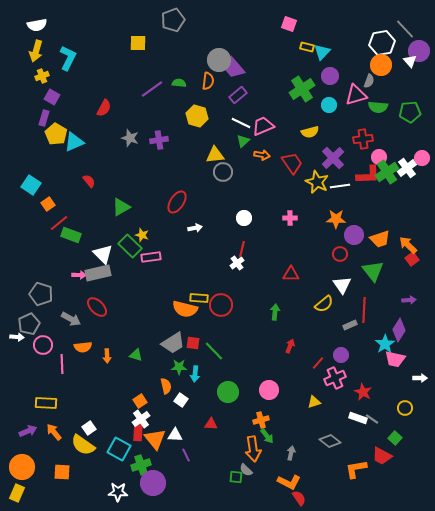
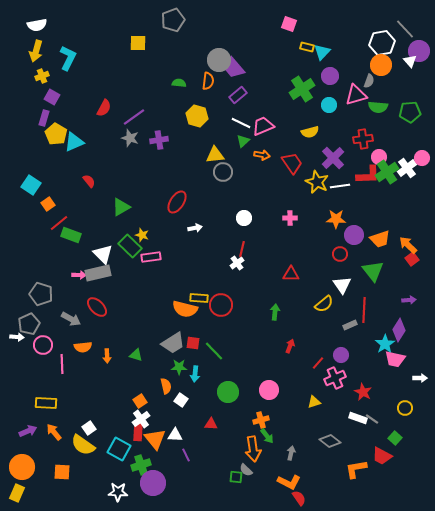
purple line at (152, 89): moved 18 px left, 28 px down
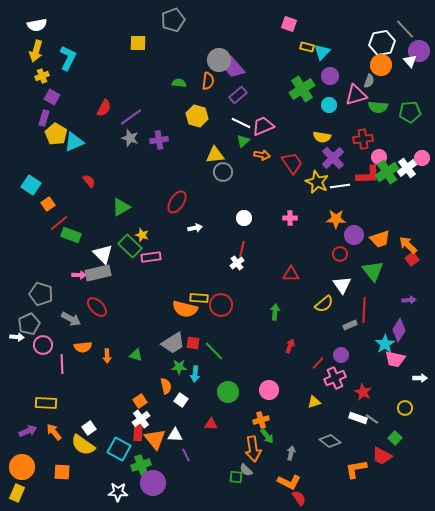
purple line at (134, 117): moved 3 px left
yellow semicircle at (310, 132): moved 12 px right, 5 px down; rotated 24 degrees clockwise
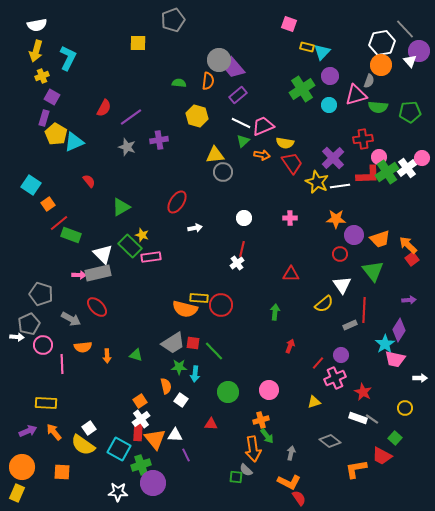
yellow semicircle at (322, 137): moved 37 px left, 6 px down
gray star at (130, 138): moved 3 px left, 9 px down
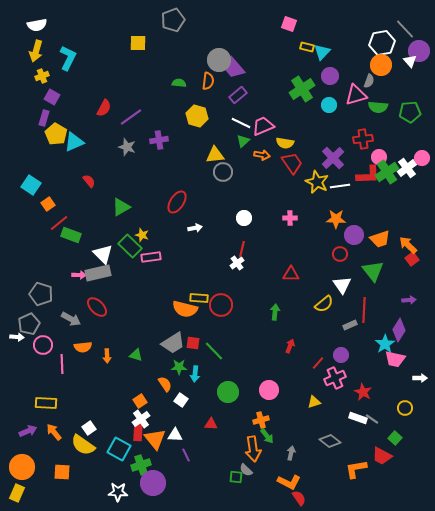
orange semicircle at (166, 386): moved 1 px left, 2 px up; rotated 21 degrees counterclockwise
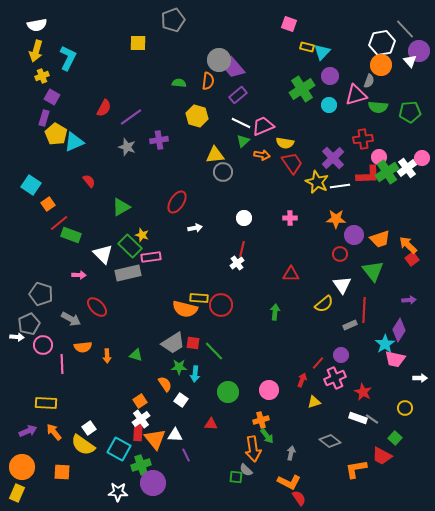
gray rectangle at (98, 273): moved 30 px right
red arrow at (290, 346): moved 12 px right, 34 px down
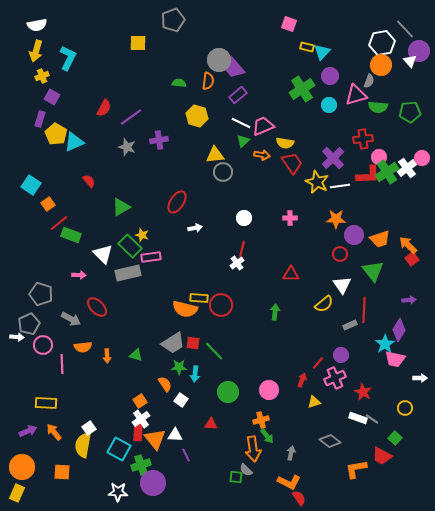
purple rectangle at (44, 118): moved 4 px left, 1 px down
yellow semicircle at (83, 445): rotated 65 degrees clockwise
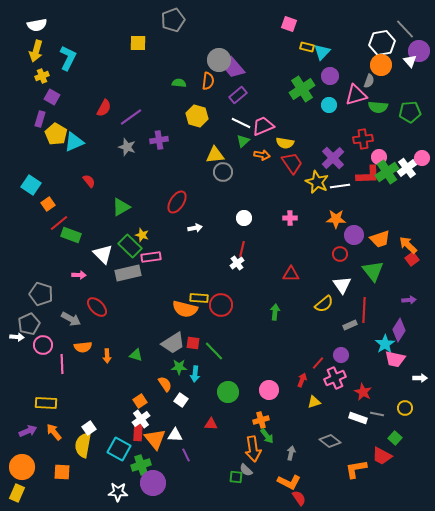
gray line at (372, 419): moved 5 px right, 5 px up; rotated 24 degrees counterclockwise
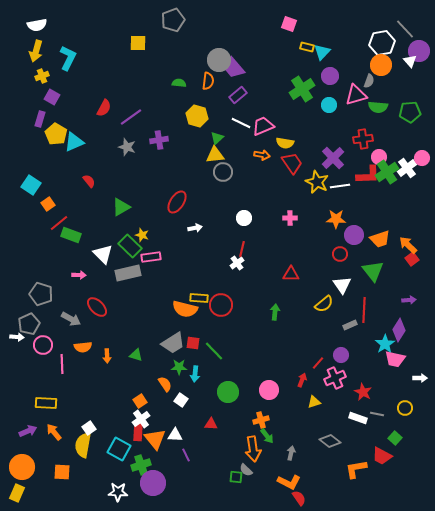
green triangle at (243, 141): moved 26 px left, 3 px up
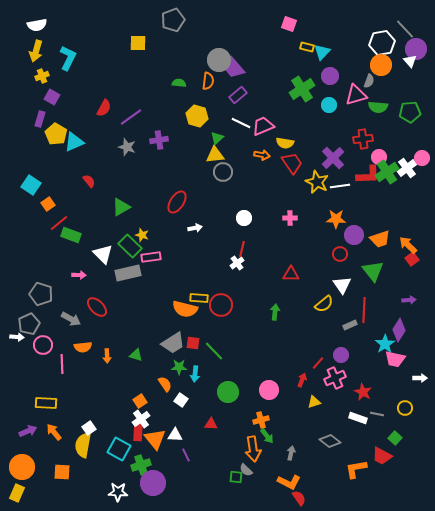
purple circle at (419, 51): moved 3 px left, 2 px up
